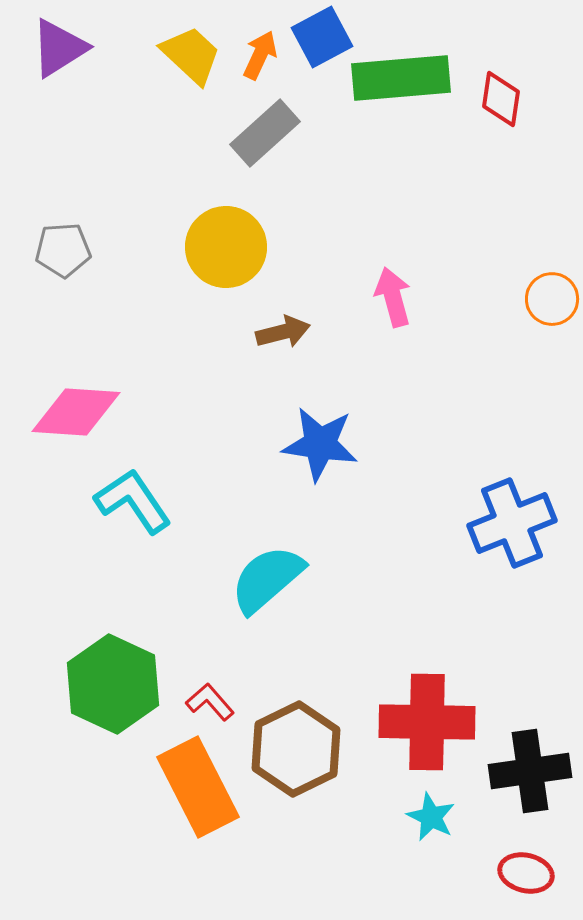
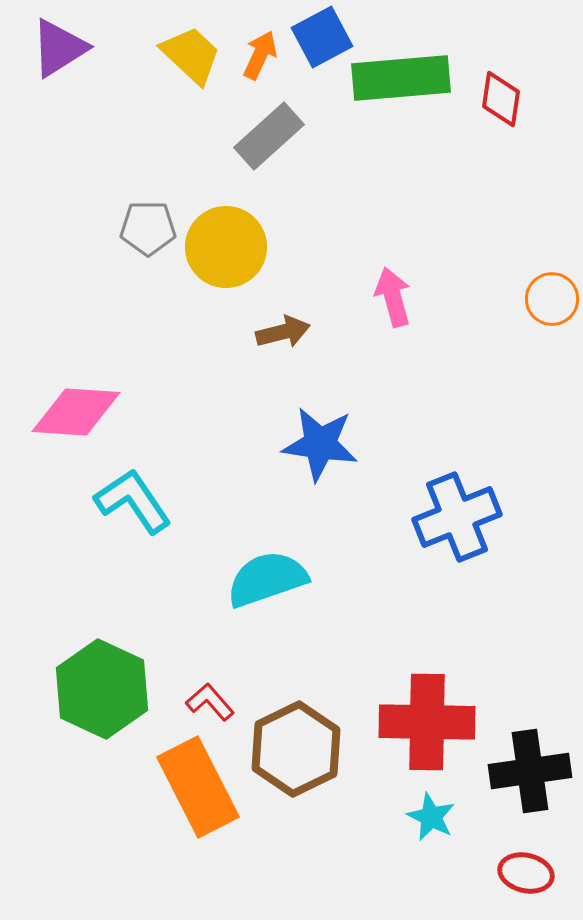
gray rectangle: moved 4 px right, 3 px down
gray pentagon: moved 85 px right, 22 px up; rotated 4 degrees clockwise
blue cross: moved 55 px left, 6 px up
cyan semicircle: rotated 22 degrees clockwise
green hexagon: moved 11 px left, 5 px down
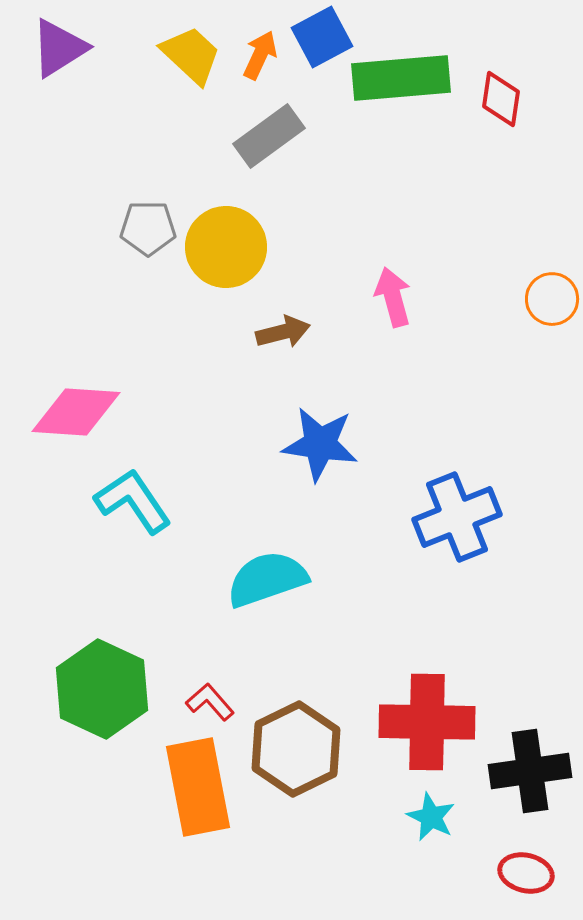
gray rectangle: rotated 6 degrees clockwise
orange rectangle: rotated 16 degrees clockwise
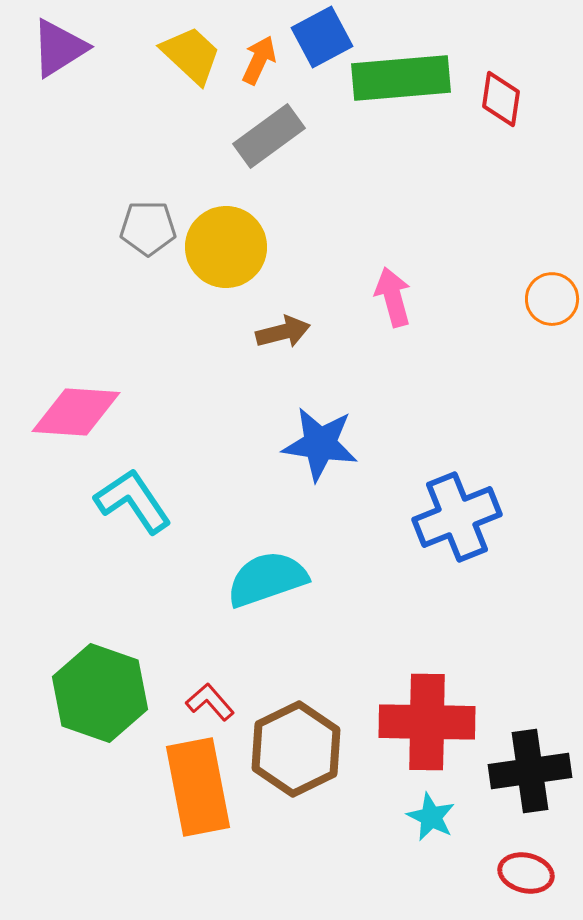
orange arrow: moved 1 px left, 5 px down
green hexagon: moved 2 px left, 4 px down; rotated 6 degrees counterclockwise
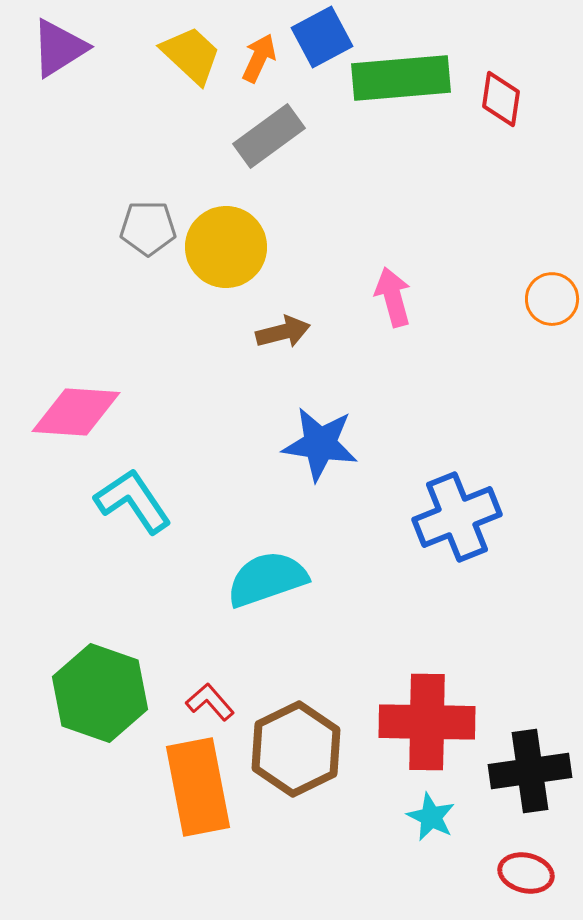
orange arrow: moved 2 px up
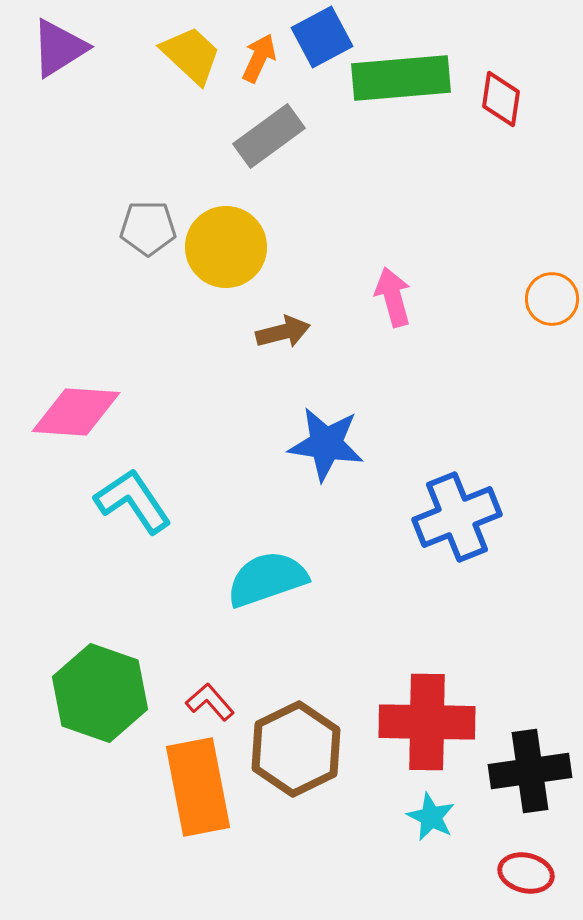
blue star: moved 6 px right
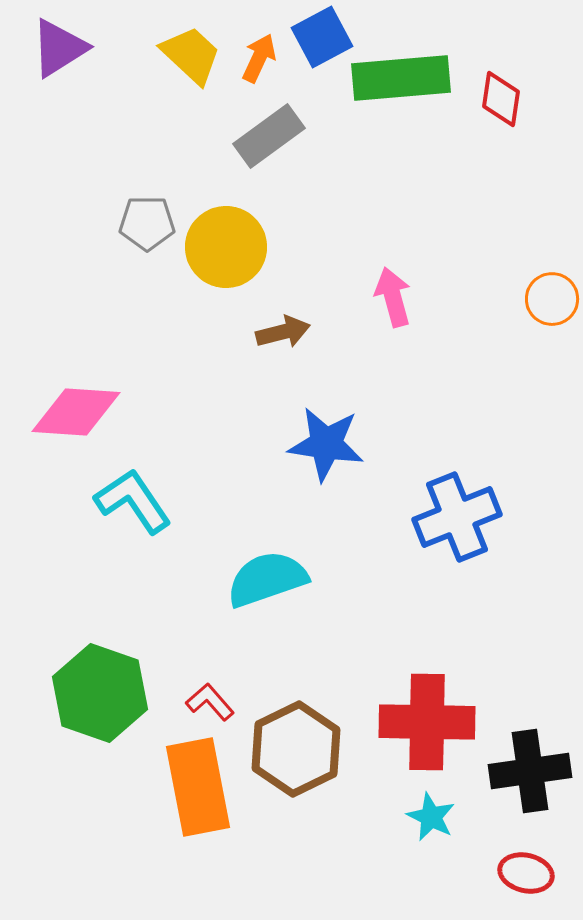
gray pentagon: moved 1 px left, 5 px up
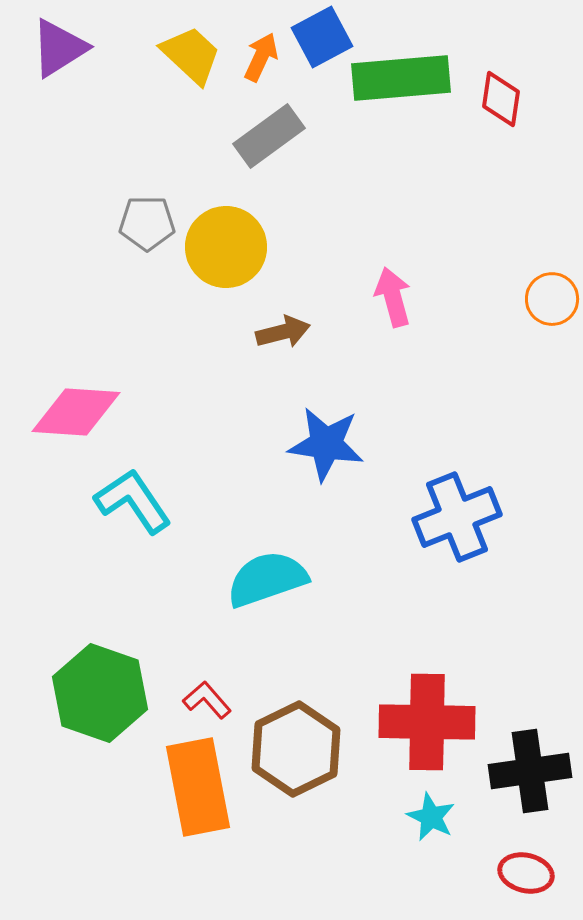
orange arrow: moved 2 px right, 1 px up
red L-shape: moved 3 px left, 2 px up
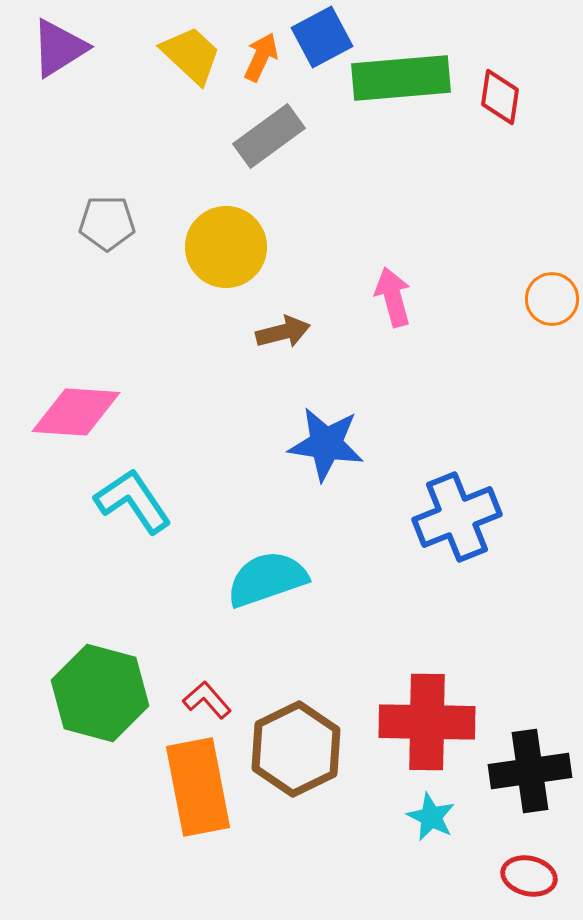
red diamond: moved 1 px left, 2 px up
gray pentagon: moved 40 px left
green hexagon: rotated 4 degrees counterclockwise
red ellipse: moved 3 px right, 3 px down
